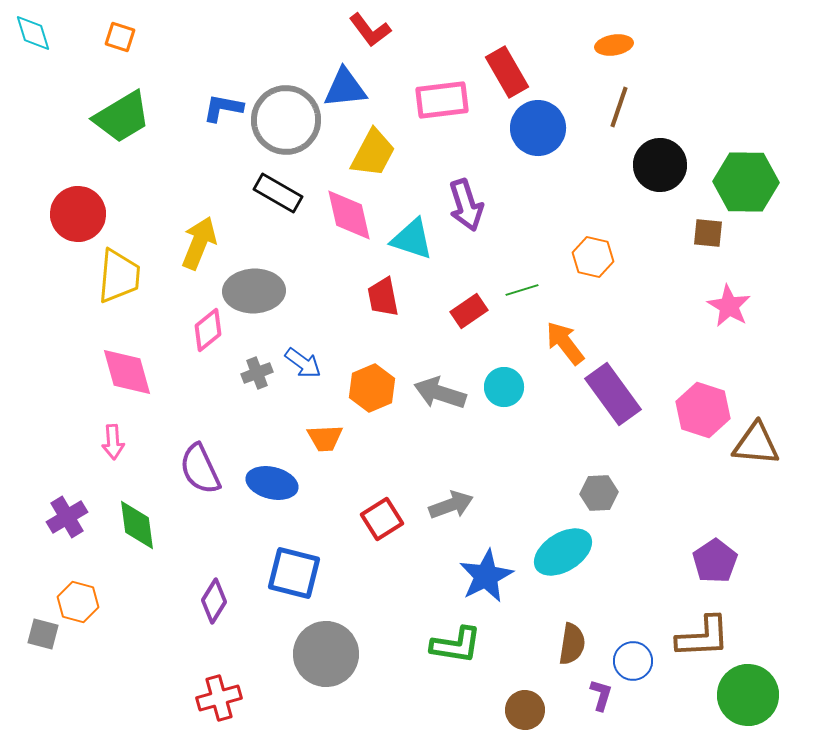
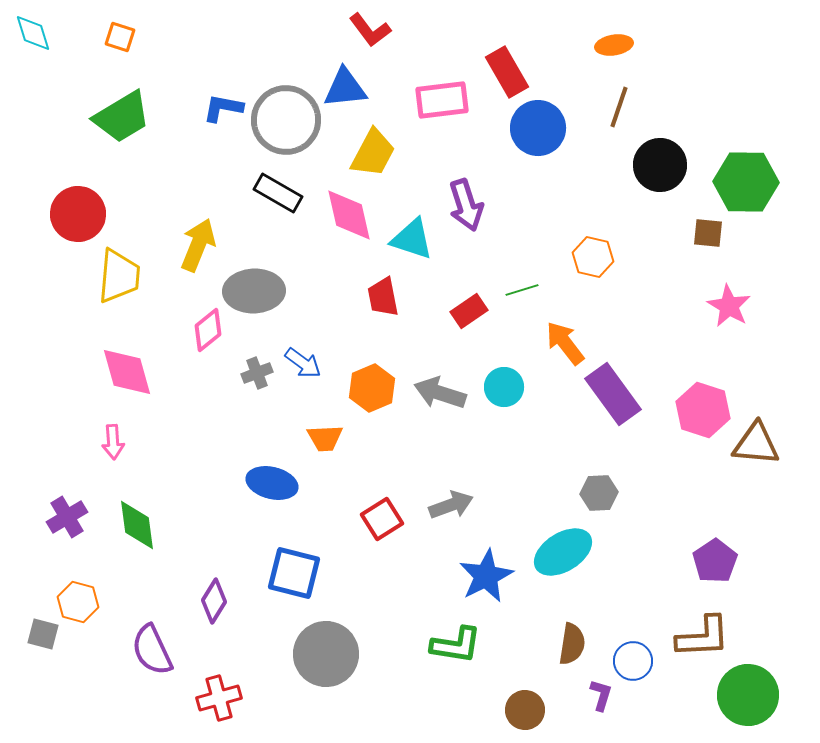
yellow arrow at (199, 243): moved 1 px left, 2 px down
purple semicircle at (200, 469): moved 48 px left, 181 px down
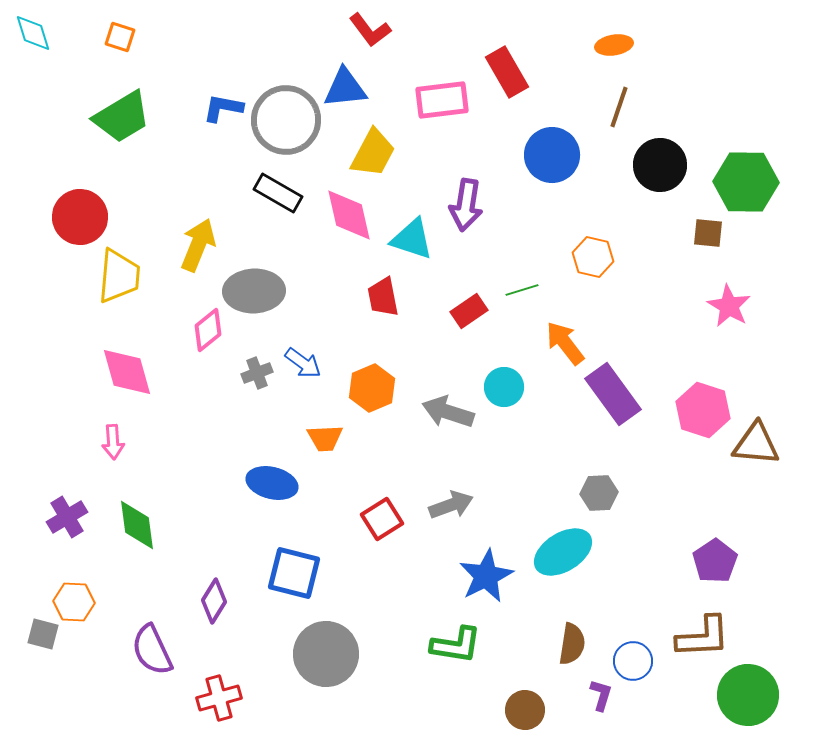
blue circle at (538, 128): moved 14 px right, 27 px down
purple arrow at (466, 205): rotated 27 degrees clockwise
red circle at (78, 214): moved 2 px right, 3 px down
gray arrow at (440, 393): moved 8 px right, 19 px down
orange hexagon at (78, 602): moved 4 px left; rotated 12 degrees counterclockwise
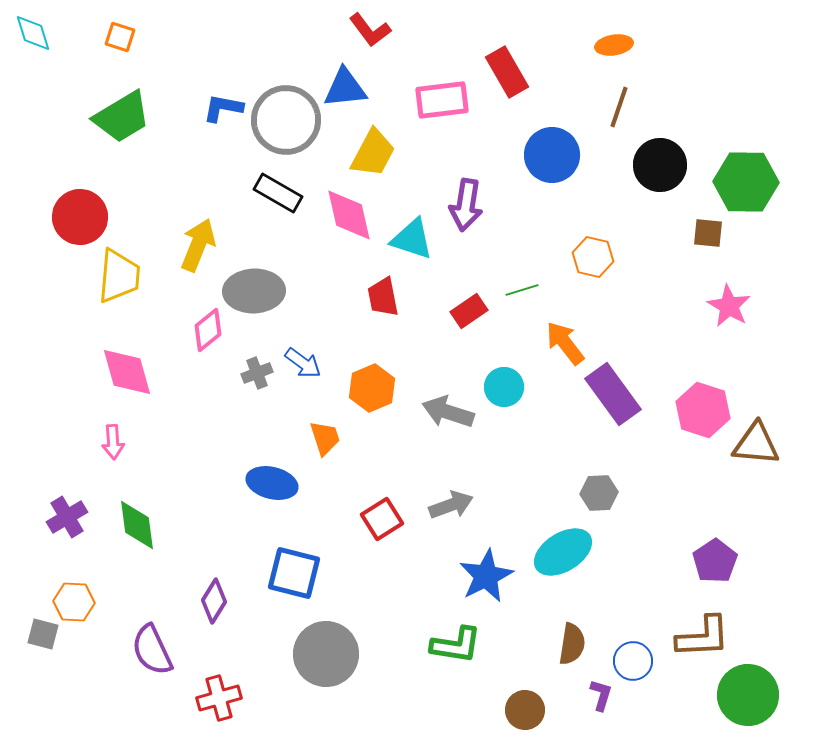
orange trapezoid at (325, 438): rotated 105 degrees counterclockwise
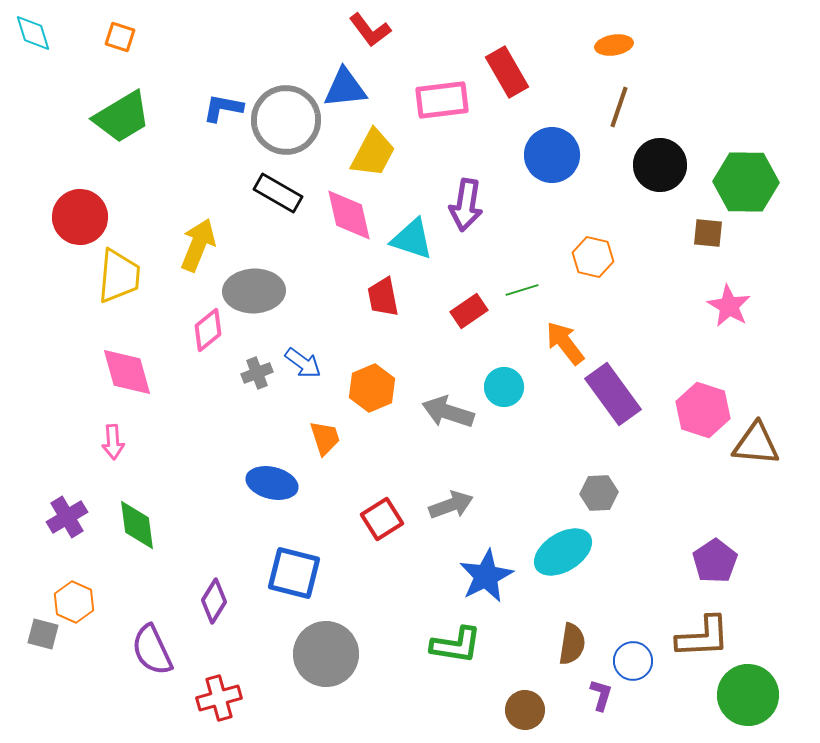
orange hexagon at (74, 602): rotated 21 degrees clockwise
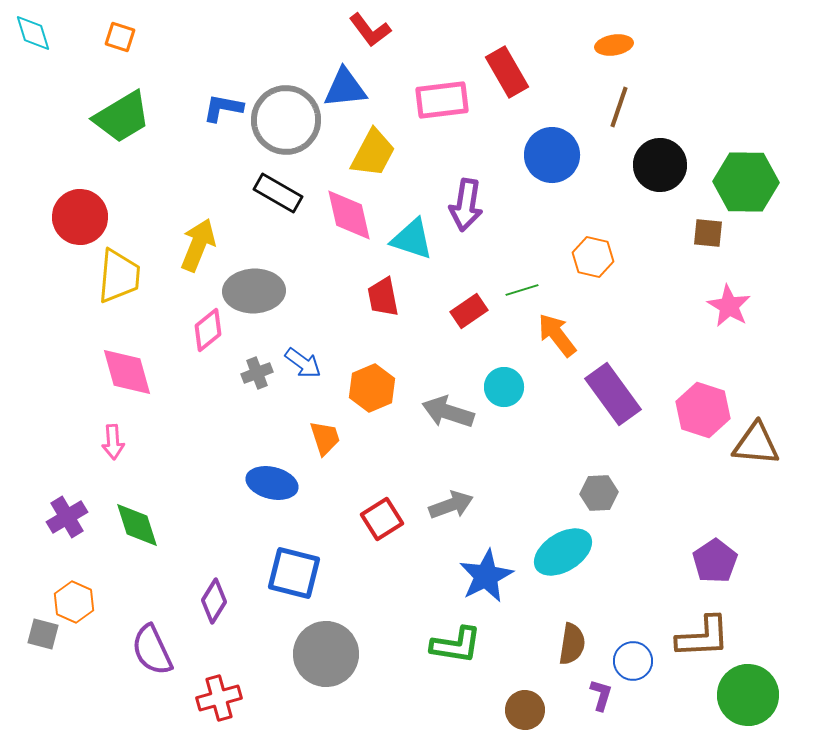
orange arrow at (565, 343): moved 8 px left, 8 px up
green diamond at (137, 525): rotated 10 degrees counterclockwise
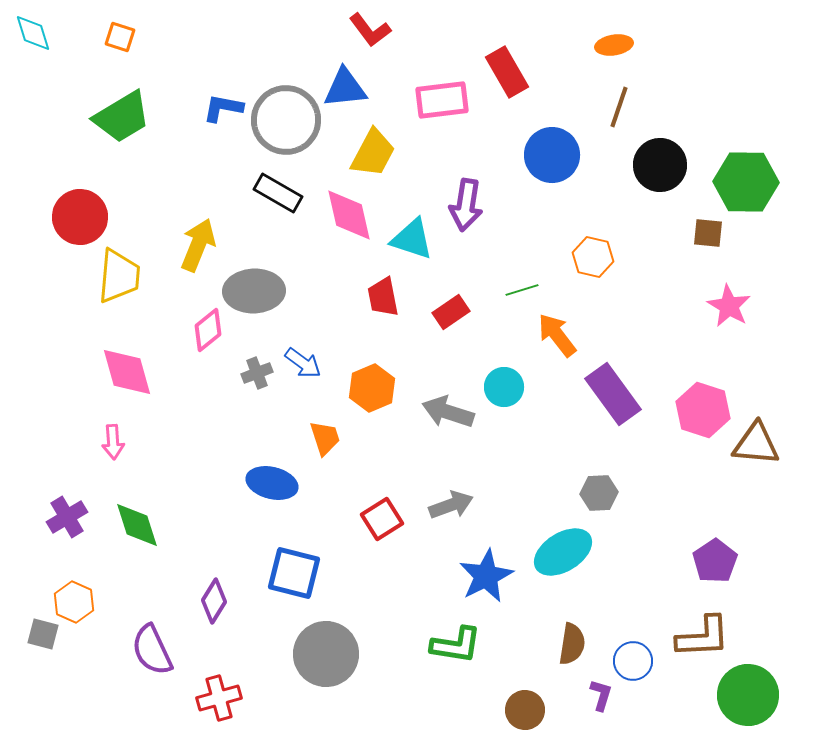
red rectangle at (469, 311): moved 18 px left, 1 px down
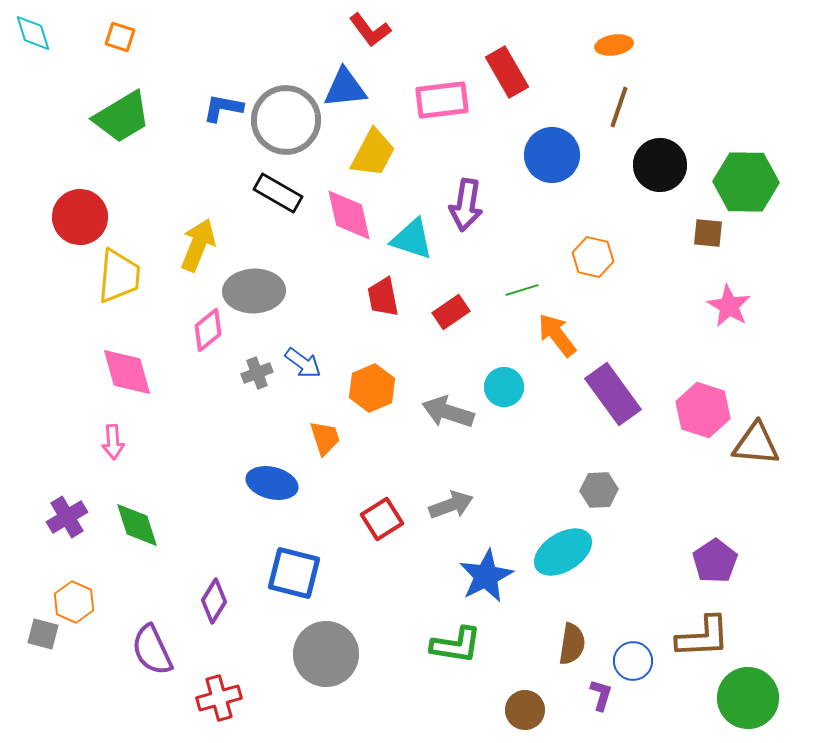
gray hexagon at (599, 493): moved 3 px up
green circle at (748, 695): moved 3 px down
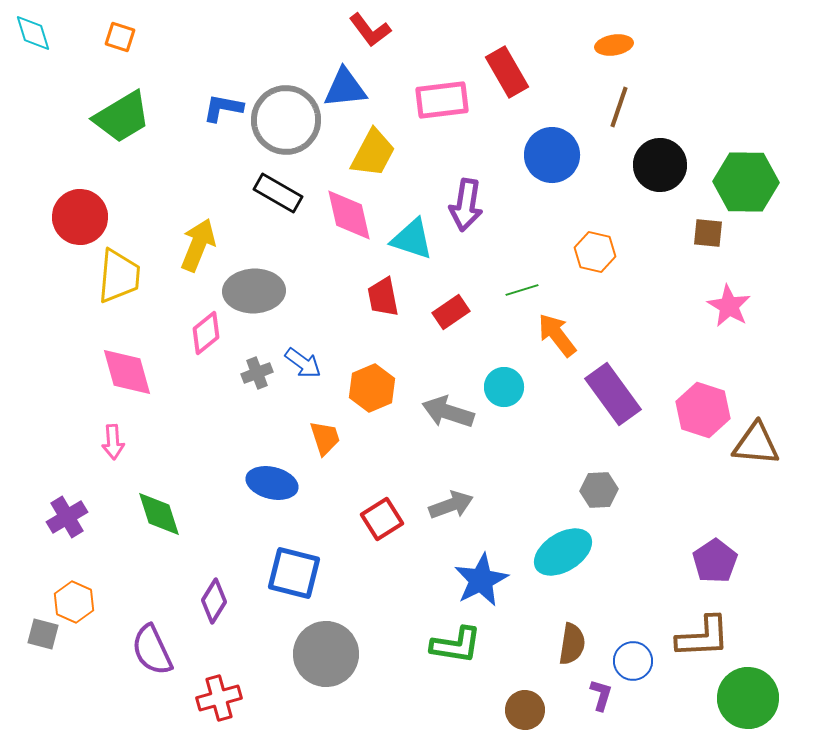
orange hexagon at (593, 257): moved 2 px right, 5 px up
pink diamond at (208, 330): moved 2 px left, 3 px down
green diamond at (137, 525): moved 22 px right, 11 px up
blue star at (486, 576): moved 5 px left, 4 px down
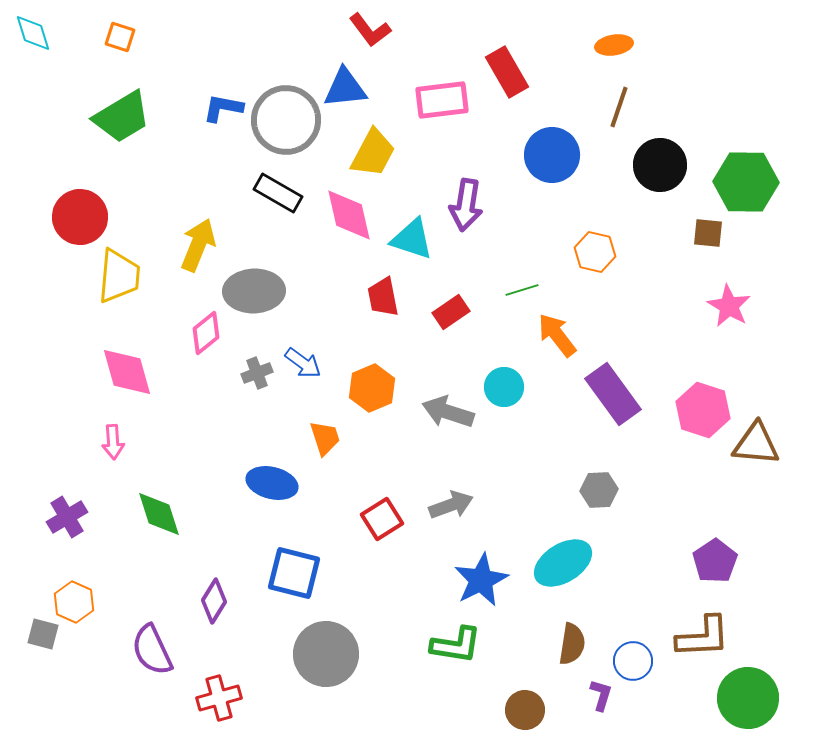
cyan ellipse at (563, 552): moved 11 px down
